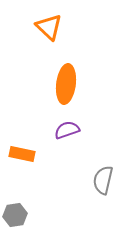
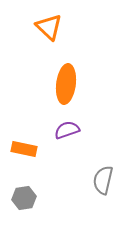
orange rectangle: moved 2 px right, 5 px up
gray hexagon: moved 9 px right, 17 px up
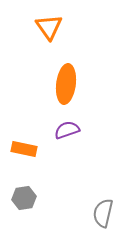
orange triangle: rotated 12 degrees clockwise
gray semicircle: moved 33 px down
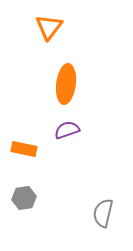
orange triangle: rotated 12 degrees clockwise
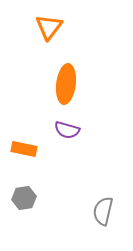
purple semicircle: rotated 145 degrees counterclockwise
gray semicircle: moved 2 px up
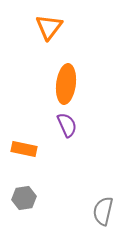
purple semicircle: moved 5 px up; rotated 130 degrees counterclockwise
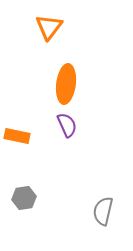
orange rectangle: moved 7 px left, 13 px up
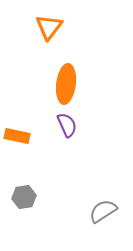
gray hexagon: moved 1 px up
gray semicircle: rotated 44 degrees clockwise
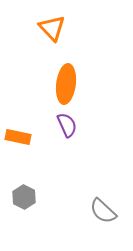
orange triangle: moved 3 px right, 1 px down; rotated 20 degrees counterclockwise
orange rectangle: moved 1 px right, 1 px down
gray hexagon: rotated 25 degrees counterclockwise
gray semicircle: rotated 104 degrees counterclockwise
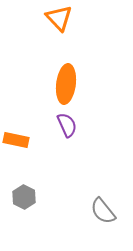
orange triangle: moved 7 px right, 10 px up
orange rectangle: moved 2 px left, 3 px down
gray semicircle: rotated 8 degrees clockwise
